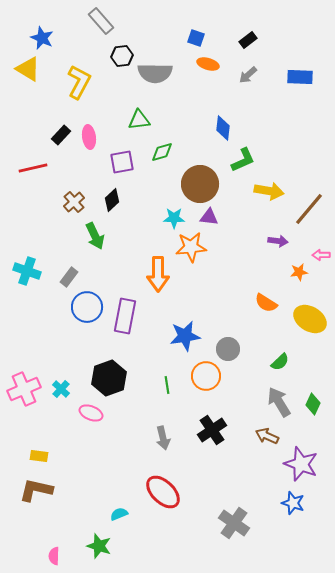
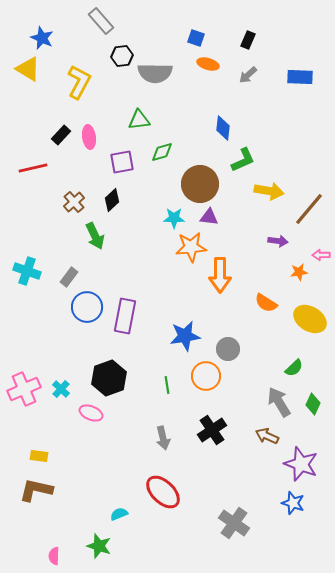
black rectangle at (248, 40): rotated 30 degrees counterclockwise
orange arrow at (158, 274): moved 62 px right, 1 px down
green semicircle at (280, 362): moved 14 px right, 6 px down
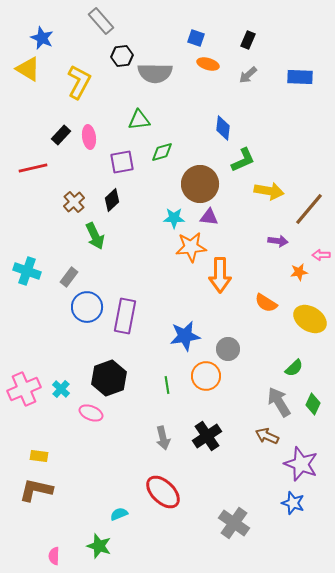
black cross at (212, 430): moved 5 px left, 6 px down
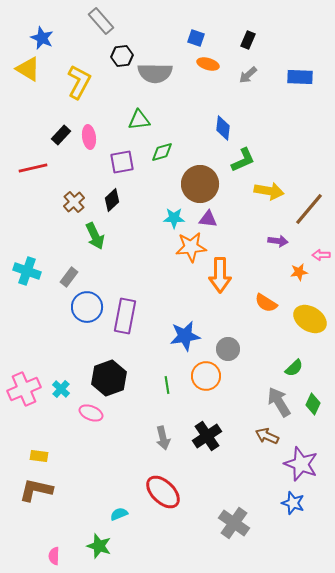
purple triangle at (209, 217): moved 1 px left, 2 px down
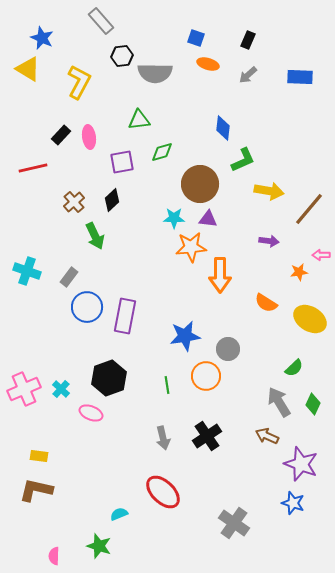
purple arrow at (278, 241): moved 9 px left
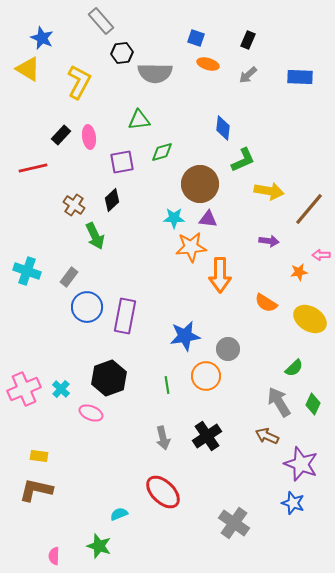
black hexagon at (122, 56): moved 3 px up
brown cross at (74, 202): moved 3 px down; rotated 15 degrees counterclockwise
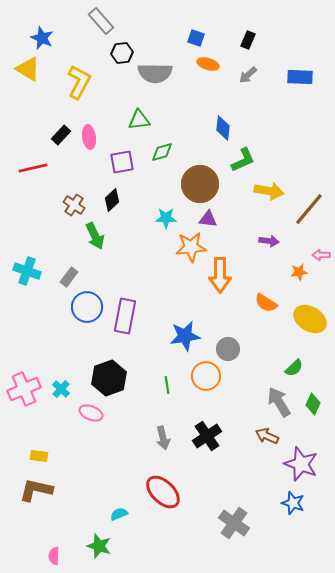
cyan star at (174, 218): moved 8 px left
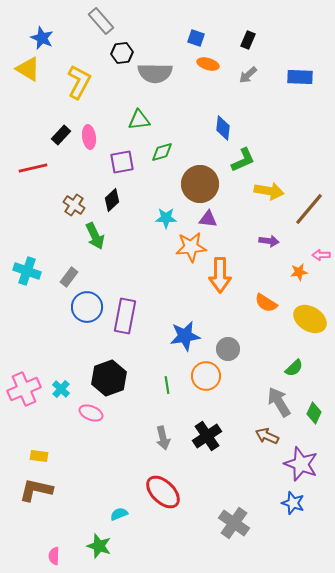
green diamond at (313, 404): moved 1 px right, 9 px down
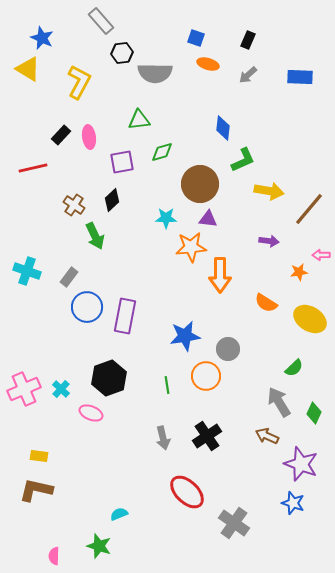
red ellipse at (163, 492): moved 24 px right
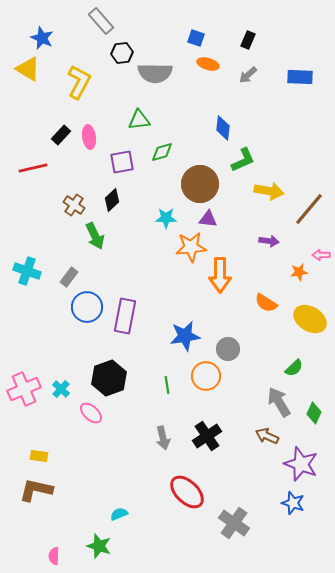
pink ellipse at (91, 413): rotated 20 degrees clockwise
